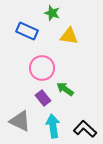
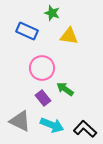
cyan arrow: moved 1 px left, 1 px up; rotated 120 degrees clockwise
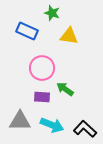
purple rectangle: moved 1 px left, 1 px up; rotated 49 degrees counterclockwise
gray triangle: rotated 25 degrees counterclockwise
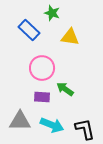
blue rectangle: moved 2 px right, 1 px up; rotated 20 degrees clockwise
yellow triangle: moved 1 px right, 1 px down
black L-shape: rotated 35 degrees clockwise
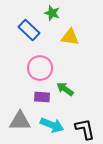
pink circle: moved 2 px left
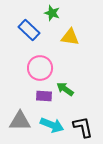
purple rectangle: moved 2 px right, 1 px up
black L-shape: moved 2 px left, 2 px up
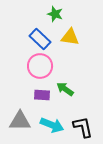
green star: moved 3 px right, 1 px down
blue rectangle: moved 11 px right, 9 px down
pink circle: moved 2 px up
purple rectangle: moved 2 px left, 1 px up
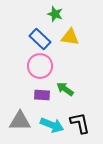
black L-shape: moved 3 px left, 4 px up
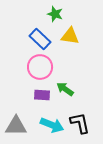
yellow triangle: moved 1 px up
pink circle: moved 1 px down
gray triangle: moved 4 px left, 5 px down
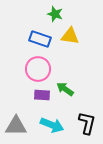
blue rectangle: rotated 25 degrees counterclockwise
pink circle: moved 2 px left, 2 px down
black L-shape: moved 7 px right; rotated 25 degrees clockwise
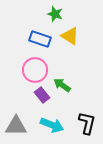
yellow triangle: rotated 24 degrees clockwise
pink circle: moved 3 px left, 1 px down
green arrow: moved 3 px left, 4 px up
purple rectangle: rotated 49 degrees clockwise
